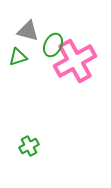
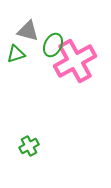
green triangle: moved 2 px left, 3 px up
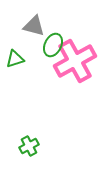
gray triangle: moved 6 px right, 5 px up
green triangle: moved 1 px left, 5 px down
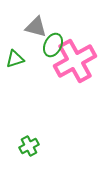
gray triangle: moved 2 px right, 1 px down
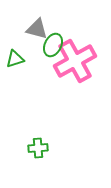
gray triangle: moved 1 px right, 2 px down
green cross: moved 9 px right, 2 px down; rotated 24 degrees clockwise
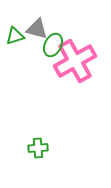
green triangle: moved 23 px up
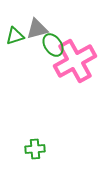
gray triangle: rotated 30 degrees counterclockwise
green ellipse: rotated 60 degrees counterclockwise
green cross: moved 3 px left, 1 px down
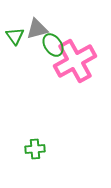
green triangle: rotated 48 degrees counterclockwise
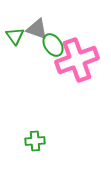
gray triangle: rotated 35 degrees clockwise
pink cross: moved 2 px right, 1 px up; rotated 9 degrees clockwise
green cross: moved 8 px up
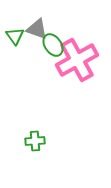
pink cross: rotated 9 degrees counterclockwise
